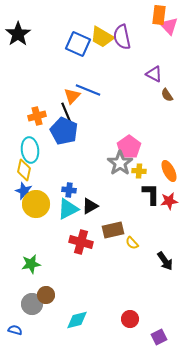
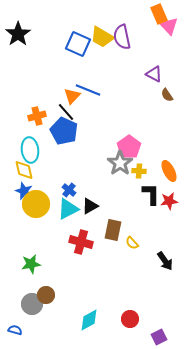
orange rectangle: moved 1 px up; rotated 30 degrees counterclockwise
black line: rotated 18 degrees counterclockwise
yellow diamond: rotated 25 degrees counterclockwise
blue cross: rotated 32 degrees clockwise
brown rectangle: rotated 65 degrees counterclockwise
cyan diamond: moved 12 px right; rotated 15 degrees counterclockwise
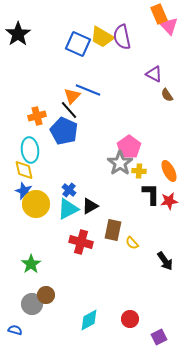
black line: moved 3 px right, 2 px up
green star: rotated 24 degrees counterclockwise
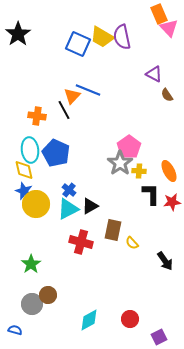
pink triangle: moved 2 px down
black line: moved 5 px left; rotated 12 degrees clockwise
orange cross: rotated 24 degrees clockwise
blue pentagon: moved 8 px left, 22 px down
red star: moved 3 px right, 1 px down
brown circle: moved 2 px right
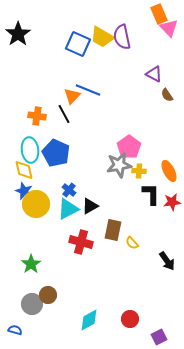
black line: moved 4 px down
gray star: moved 1 px left, 2 px down; rotated 25 degrees clockwise
black arrow: moved 2 px right
